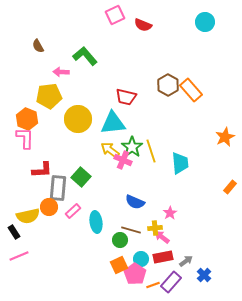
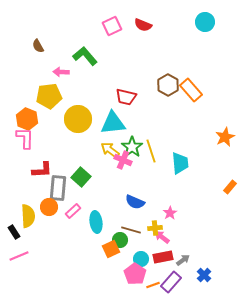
pink square at (115, 15): moved 3 px left, 11 px down
yellow semicircle at (28, 216): rotated 80 degrees counterclockwise
gray arrow at (186, 261): moved 3 px left, 1 px up
orange square at (119, 265): moved 8 px left, 16 px up
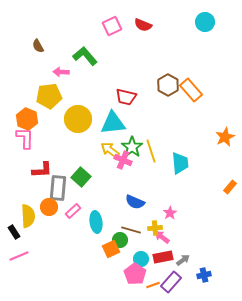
blue cross at (204, 275): rotated 32 degrees clockwise
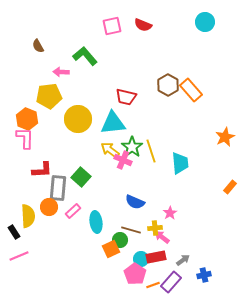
pink square at (112, 26): rotated 12 degrees clockwise
red rectangle at (163, 257): moved 7 px left
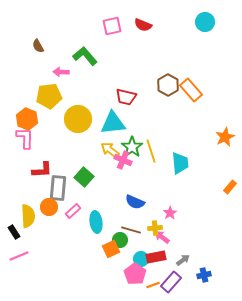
green square at (81, 177): moved 3 px right
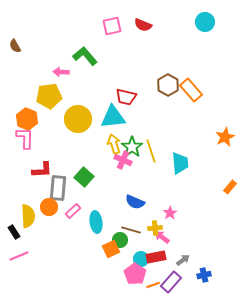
brown semicircle at (38, 46): moved 23 px left
cyan triangle at (113, 123): moved 6 px up
yellow arrow at (110, 150): moved 4 px right, 6 px up; rotated 36 degrees clockwise
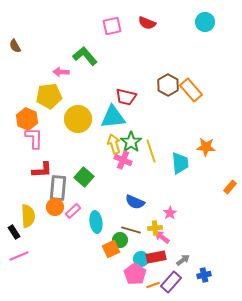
red semicircle at (143, 25): moved 4 px right, 2 px up
orange star at (225, 137): moved 19 px left, 10 px down; rotated 30 degrees clockwise
pink L-shape at (25, 138): moved 9 px right
green star at (132, 147): moved 1 px left, 5 px up
orange circle at (49, 207): moved 6 px right
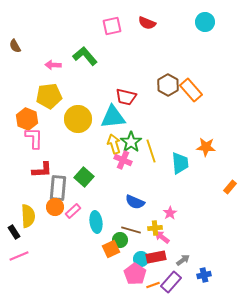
pink arrow at (61, 72): moved 8 px left, 7 px up
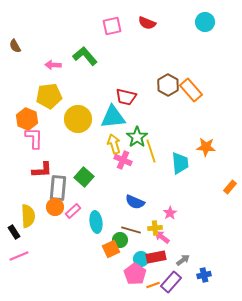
green star at (131, 142): moved 6 px right, 5 px up
